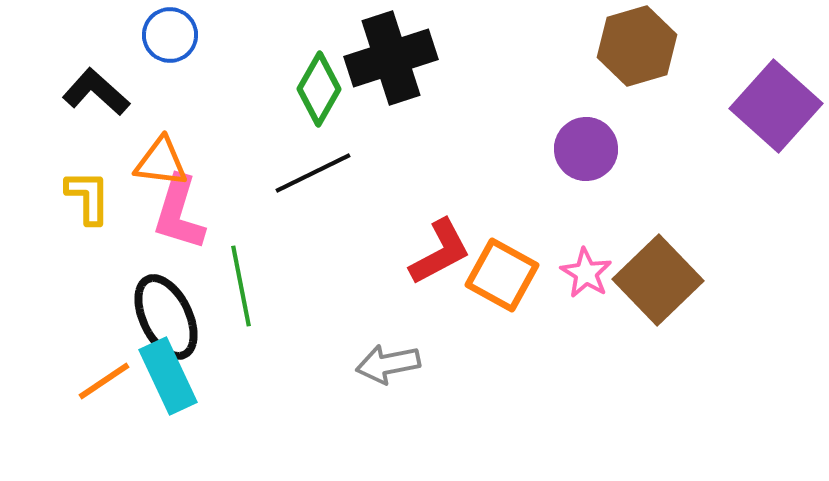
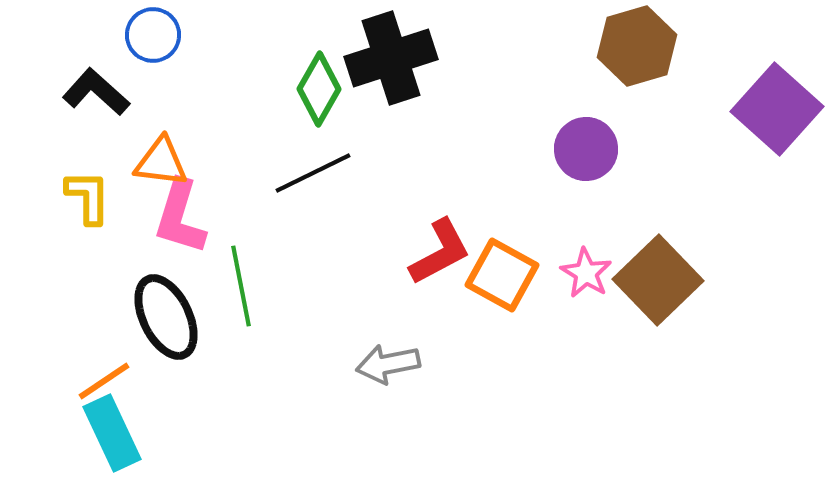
blue circle: moved 17 px left
purple square: moved 1 px right, 3 px down
pink L-shape: moved 1 px right, 4 px down
cyan rectangle: moved 56 px left, 57 px down
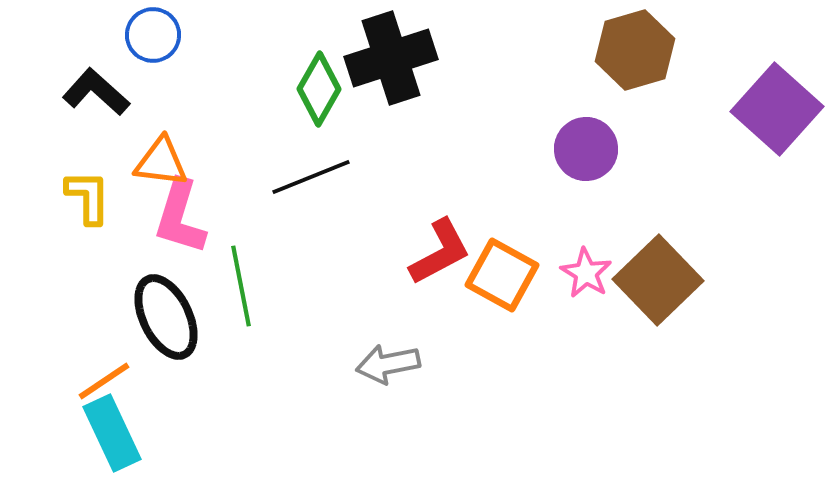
brown hexagon: moved 2 px left, 4 px down
black line: moved 2 px left, 4 px down; rotated 4 degrees clockwise
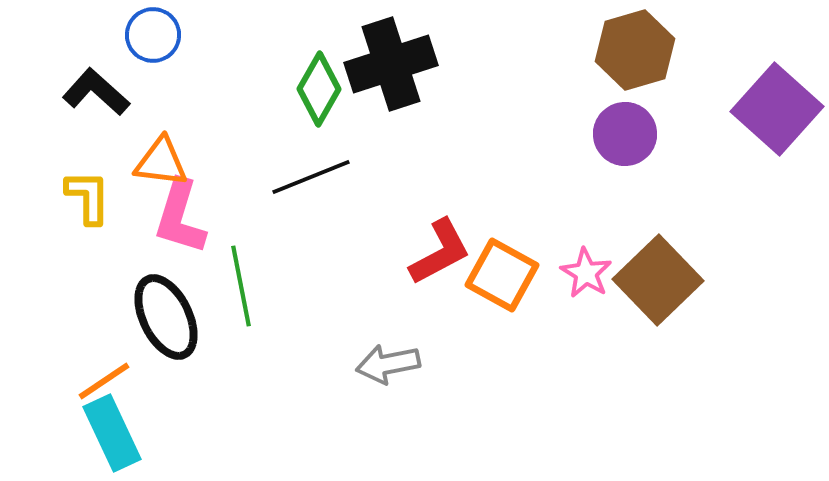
black cross: moved 6 px down
purple circle: moved 39 px right, 15 px up
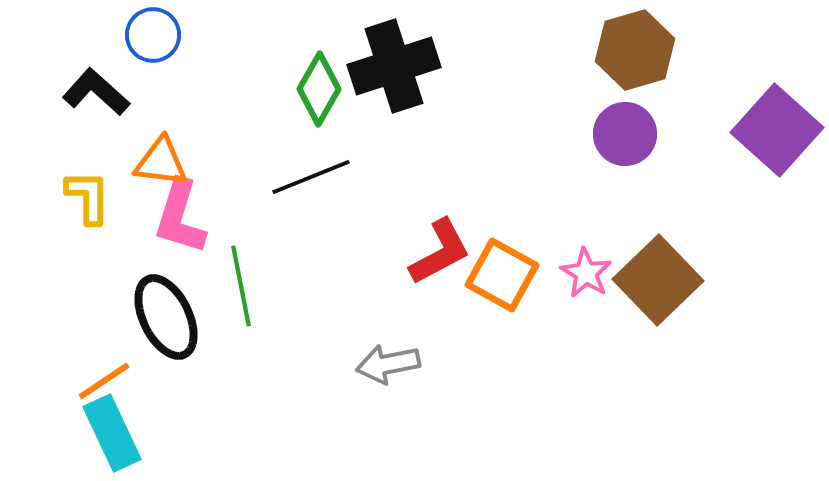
black cross: moved 3 px right, 2 px down
purple square: moved 21 px down
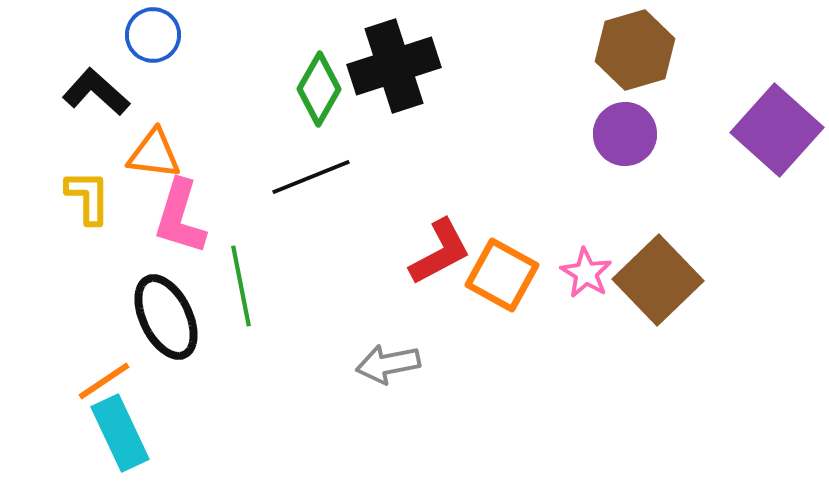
orange triangle: moved 7 px left, 8 px up
cyan rectangle: moved 8 px right
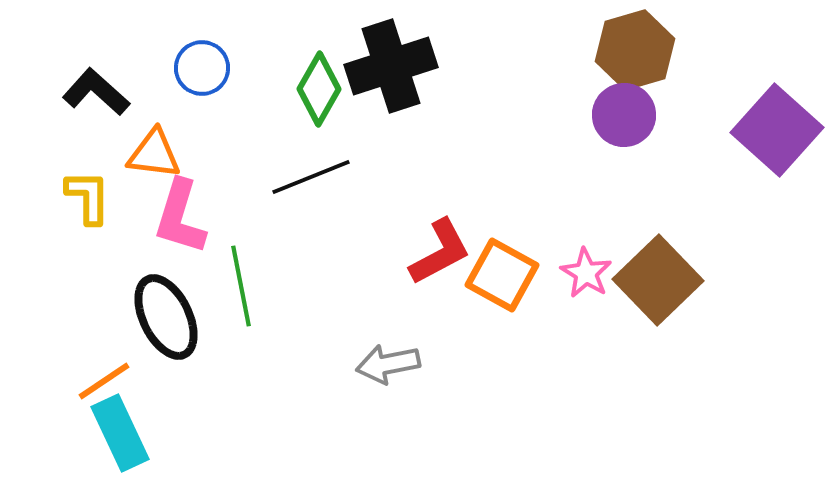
blue circle: moved 49 px right, 33 px down
black cross: moved 3 px left
purple circle: moved 1 px left, 19 px up
